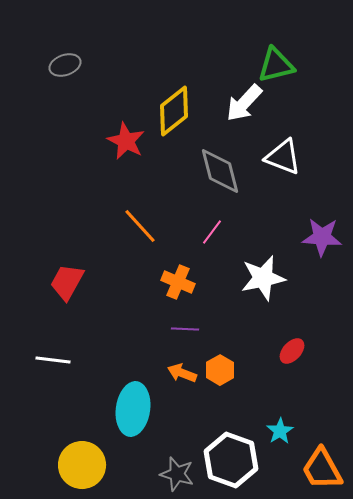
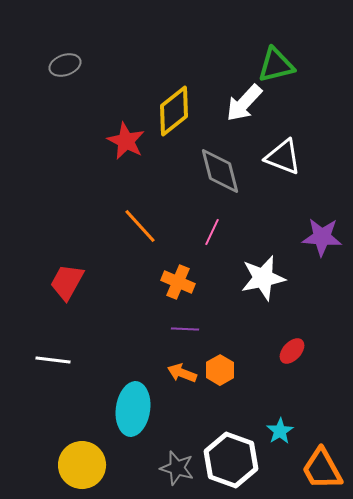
pink line: rotated 12 degrees counterclockwise
gray star: moved 6 px up
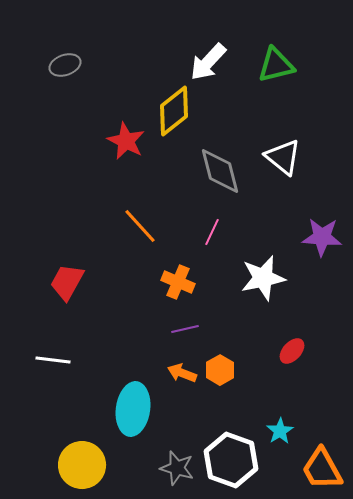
white arrow: moved 36 px left, 41 px up
white triangle: rotated 18 degrees clockwise
purple line: rotated 16 degrees counterclockwise
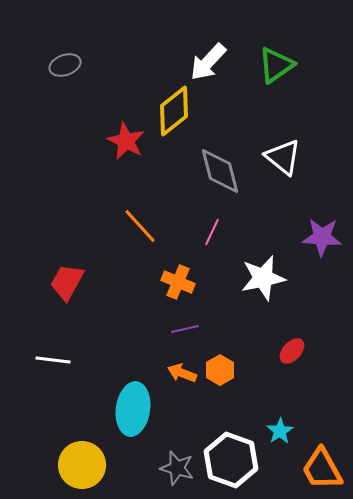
green triangle: rotated 21 degrees counterclockwise
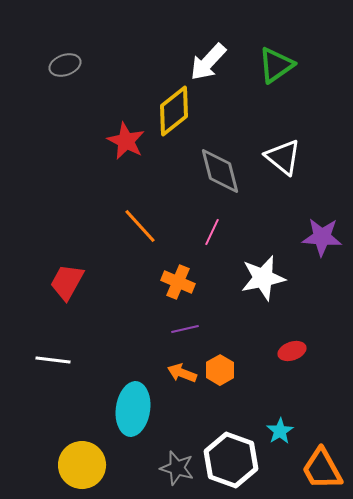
red ellipse: rotated 28 degrees clockwise
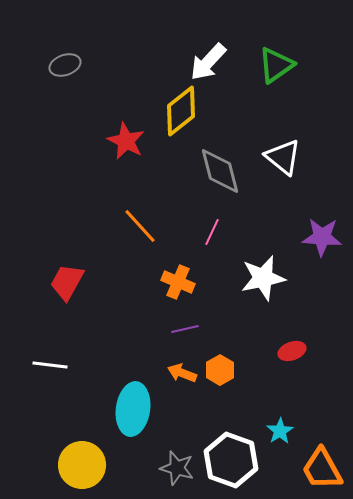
yellow diamond: moved 7 px right
white line: moved 3 px left, 5 px down
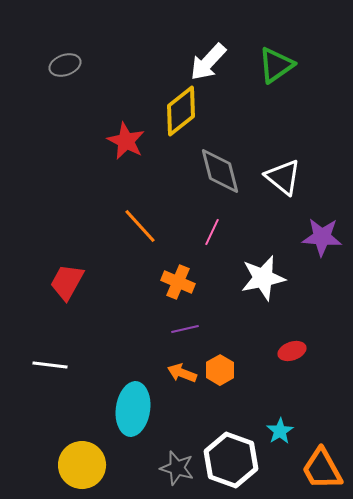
white triangle: moved 20 px down
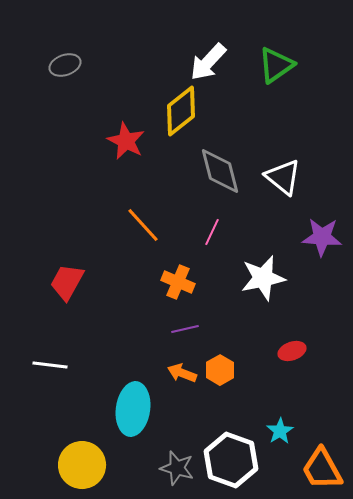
orange line: moved 3 px right, 1 px up
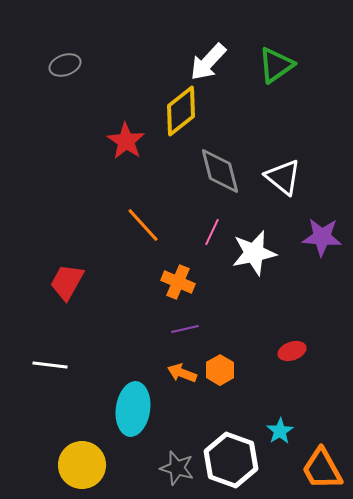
red star: rotated 6 degrees clockwise
white star: moved 9 px left, 25 px up
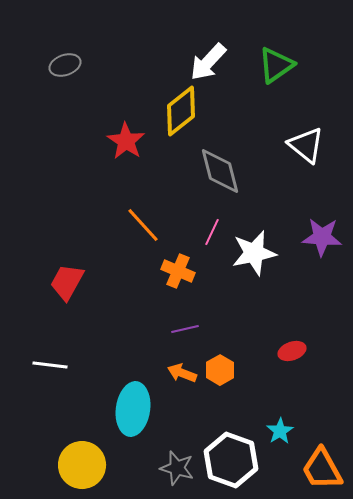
white triangle: moved 23 px right, 32 px up
orange cross: moved 11 px up
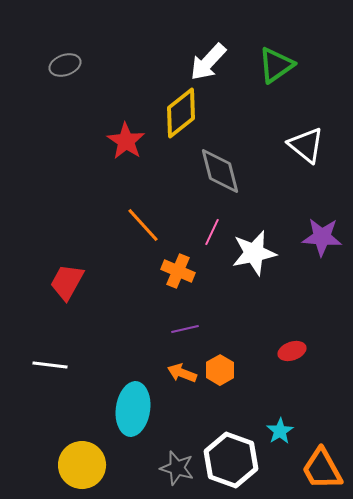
yellow diamond: moved 2 px down
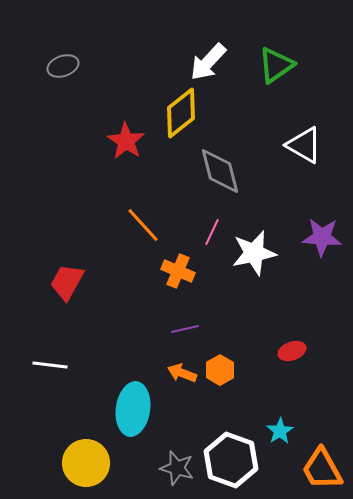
gray ellipse: moved 2 px left, 1 px down
white triangle: moved 2 px left; rotated 9 degrees counterclockwise
yellow circle: moved 4 px right, 2 px up
